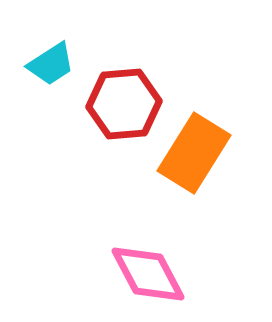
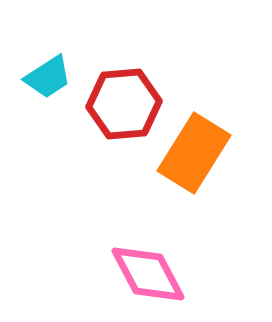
cyan trapezoid: moved 3 px left, 13 px down
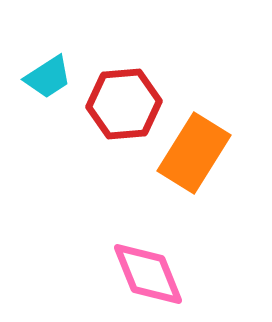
pink diamond: rotated 6 degrees clockwise
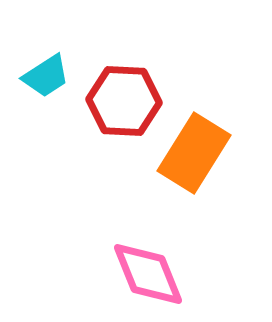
cyan trapezoid: moved 2 px left, 1 px up
red hexagon: moved 3 px up; rotated 8 degrees clockwise
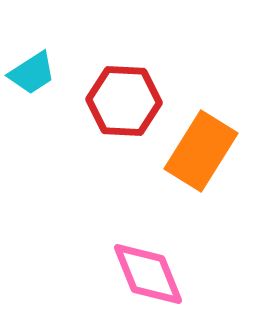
cyan trapezoid: moved 14 px left, 3 px up
orange rectangle: moved 7 px right, 2 px up
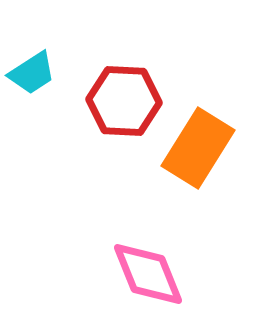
orange rectangle: moved 3 px left, 3 px up
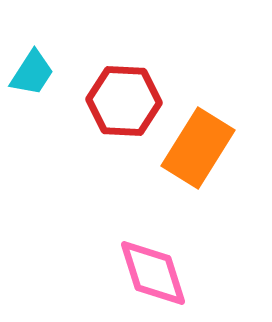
cyan trapezoid: rotated 24 degrees counterclockwise
pink diamond: moved 5 px right, 1 px up; rotated 4 degrees clockwise
